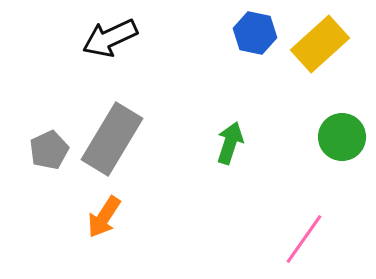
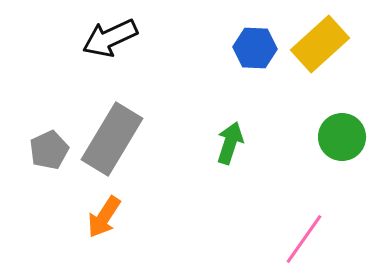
blue hexagon: moved 15 px down; rotated 9 degrees counterclockwise
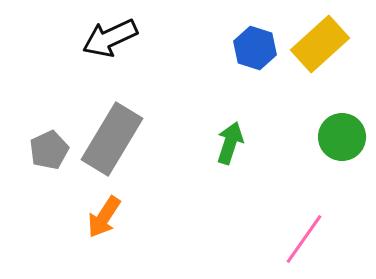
blue hexagon: rotated 15 degrees clockwise
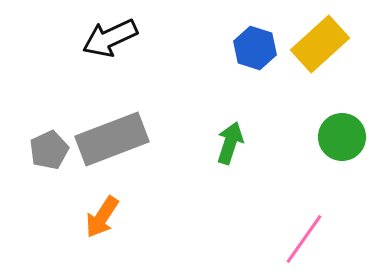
gray rectangle: rotated 38 degrees clockwise
orange arrow: moved 2 px left
